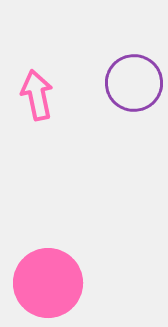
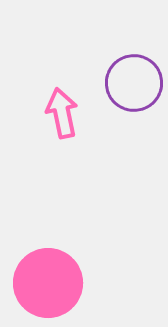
pink arrow: moved 25 px right, 18 px down
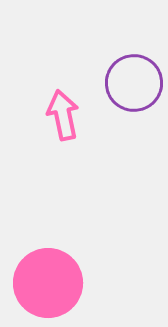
pink arrow: moved 1 px right, 2 px down
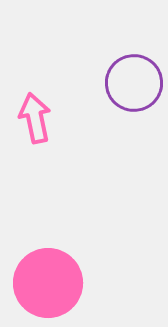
pink arrow: moved 28 px left, 3 px down
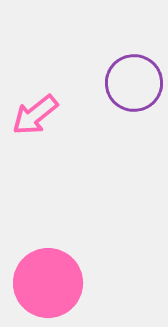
pink arrow: moved 3 px up; rotated 117 degrees counterclockwise
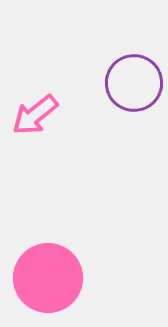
pink circle: moved 5 px up
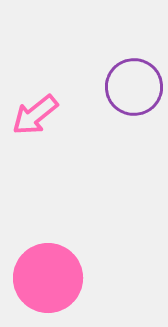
purple circle: moved 4 px down
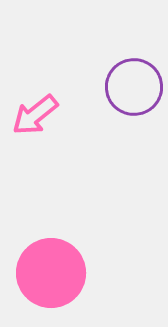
pink circle: moved 3 px right, 5 px up
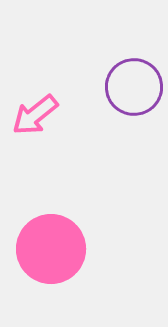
pink circle: moved 24 px up
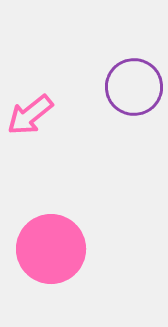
pink arrow: moved 5 px left
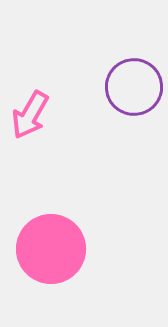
pink arrow: rotated 21 degrees counterclockwise
